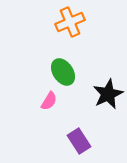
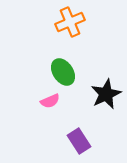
black star: moved 2 px left
pink semicircle: moved 1 px right; rotated 36 degrees clockwise
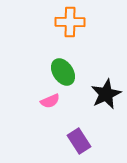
orange cross: rotated 24 degrees clockwise
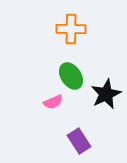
orange cross: moved 1 px right, 7 px down
green ellipse: moved 8 px right, 4 px down
pink semicircle: moved 3 px right, 1 px down
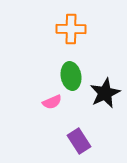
green ellipse: rotated 24 degrees clockwise
black star: moved 1 px left, 1 px up
pink semicircle: moved 1 px left
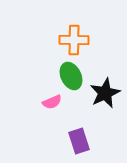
orange cross: moved 3 px right, 11 px down
green ellipse: rotated 16 degrees counterclockwise
purple rectangle: rotated 15 degrees clockwise
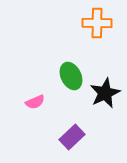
orange cross: moved 23 px right, 17 px up
pink semicircle: moved 17 px left
purple rectangle: moved 7 px left, 4 px up; rotated 65 degrees clockwise
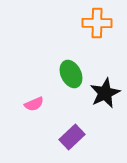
green ellipse: moved 2 px up
pink semicircle: moved 1 px left, 2 px down
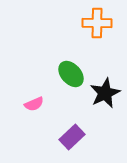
green ellipse: rotated 16 degrees counterclockwise
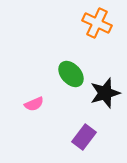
orange cross: rotated 24 degrees clockwise
black star: rotated 8 degrees clockwise
purple rectangle: moved 12 px right; rotated 10 degrees counterclockwise
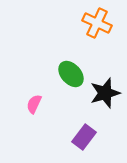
pink semicircle: rotated 138 degrees clockwise
